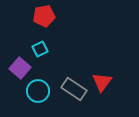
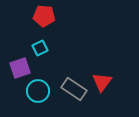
red pentagon: rotated 15 degrees clockwise
cyan square: moved 1 px up
purple square: rotated 30 degrees clockwise
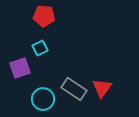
red triangle: moved 6 px down
cyan circle: moved 5 px right, 8 px down
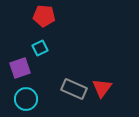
gray rectangle: rotated 10 degrees counterclockwise
cyan circle: moved 17 px left
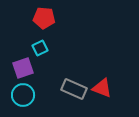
red pentagon: moved 2 px down
purple square: moved 3 px right
red triangle: rotated 45 degrees counterclockwise
cyan circle: moved 3 px left, 4 px up
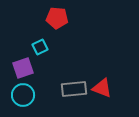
red pentagon: moved 13 px right
cyan square: moved 1 px up
gray rectangle: rotated 30 degrees counterclockwise
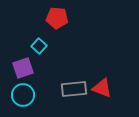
cyan square: moved 1 px left, 1 px up; rotated 21 degrees counterclockwise
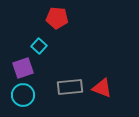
gray rectangle: moved 4 px left, 2 px up
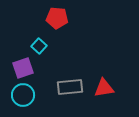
red triangle: moved 2 px right; rotated 30 degrees counterclockwise
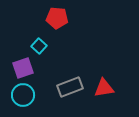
gray rectangle: rotated 15 degrees counterclockwise
